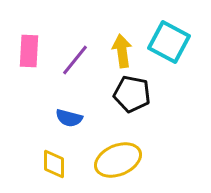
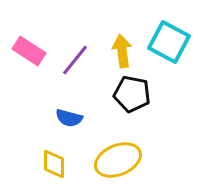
pink rectangle: rotated 60 degrees counterclockwise
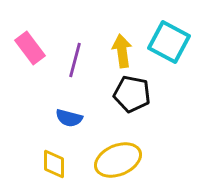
pink rectangle: moved 1 px right, 3 px up; rotated 20 degrees clockwise
purple line: rotated 24 degrees counterclockwise
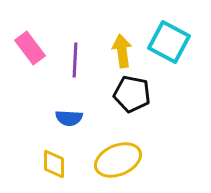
purple line: rotated 12 degrees counterclockwise
blue semicircle: rotated 12 degrees counterclockwise
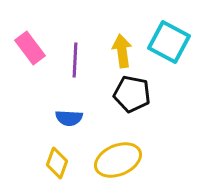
yellow diamond: moved 3 px right, 1 px up; rotated 20 degrees clockwise
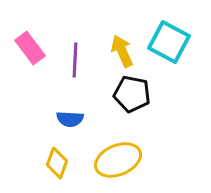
yellow arrow: rotated 16 degrees counterclockwise
blue semicircle: moved 1 px right, 1 px down
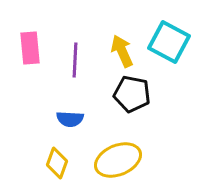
pink rectangle: rotated 32 degrees clockwise
